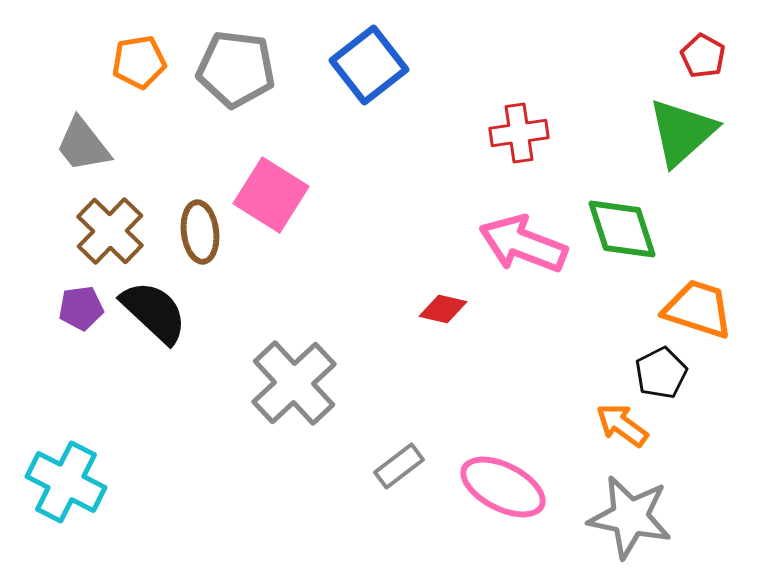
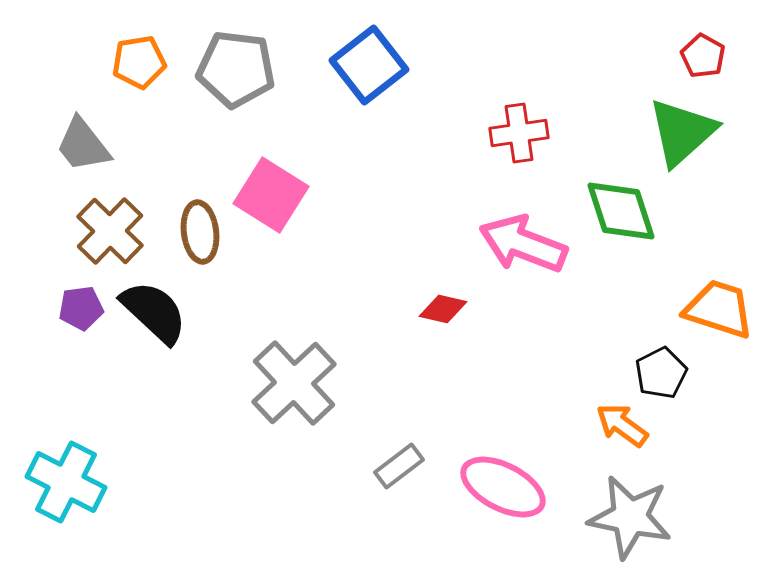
green diamond: moved 1 px left, 18 px up
orange trapezoid: moved 21 px right
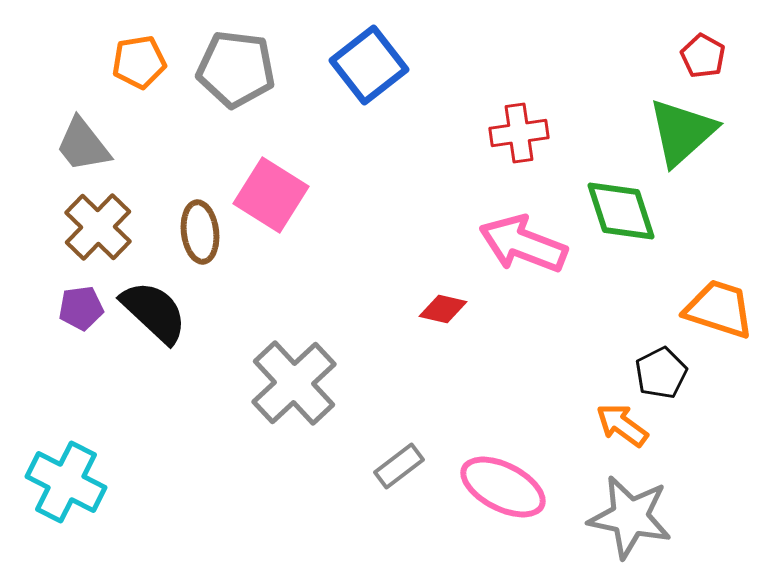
brown cross: moved 12 px left, 4 px up
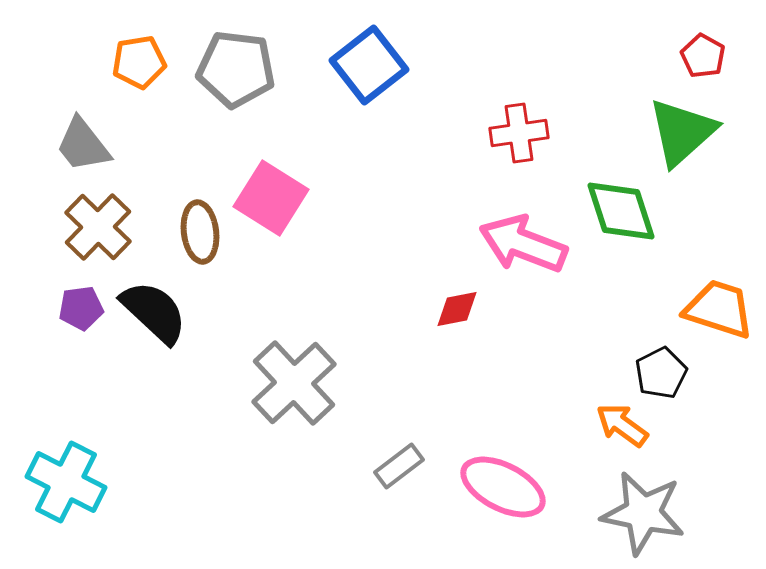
pink square: moved 3 px down
red diamond: moved 14 px right; rotated 24 degrees counterclockwise
gray star: moved 13 px right, 4 px up
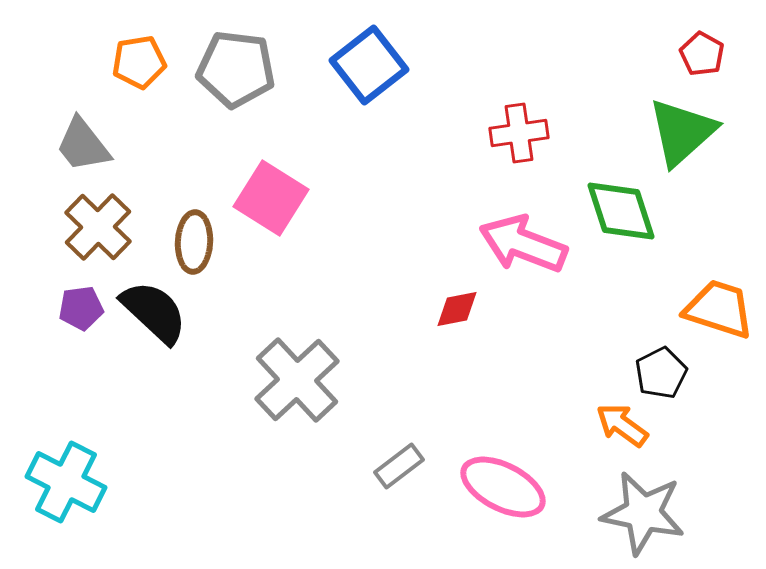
red pentagon: moved 1 px left, 2 px up
brown ellipse: moved 6 px left, 10 px down; rotated 10 degrees clockwise
gray cross: moved 3 px right, 3 px up
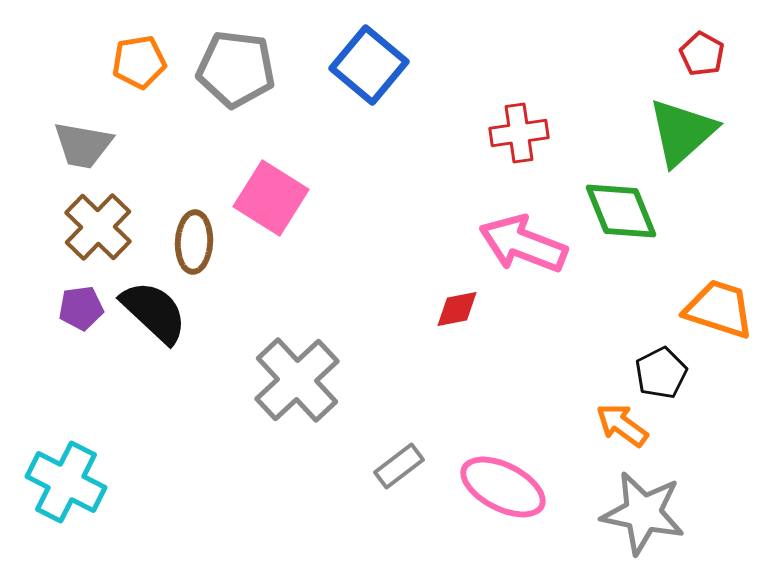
blue square: rotated 12 degrees counterclockwise
gray trapezoid: rotated 42 degrees counterclockwise
green diamond: rotated 4 degrees counterclockwise
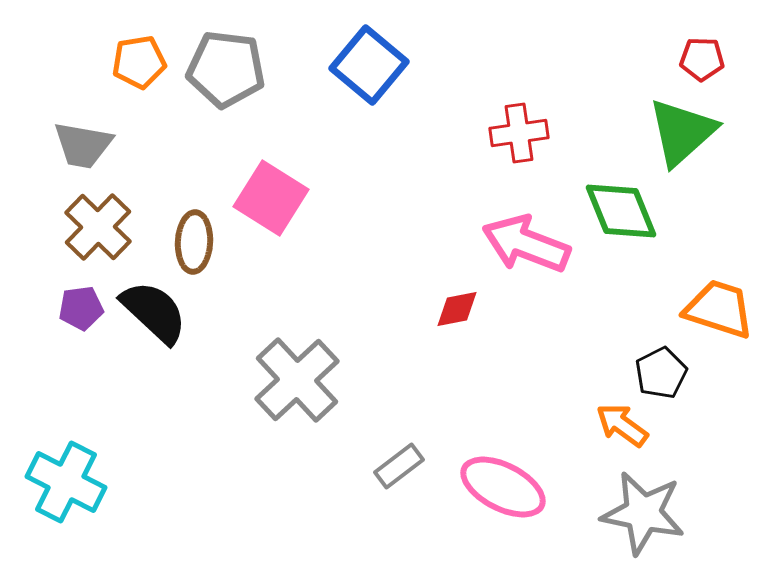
red pentagon: moved 5 px down; rotated 27 degrees counterclockwise
gray pentagon: moved 10 px left
pink arrow: moved 3 px right
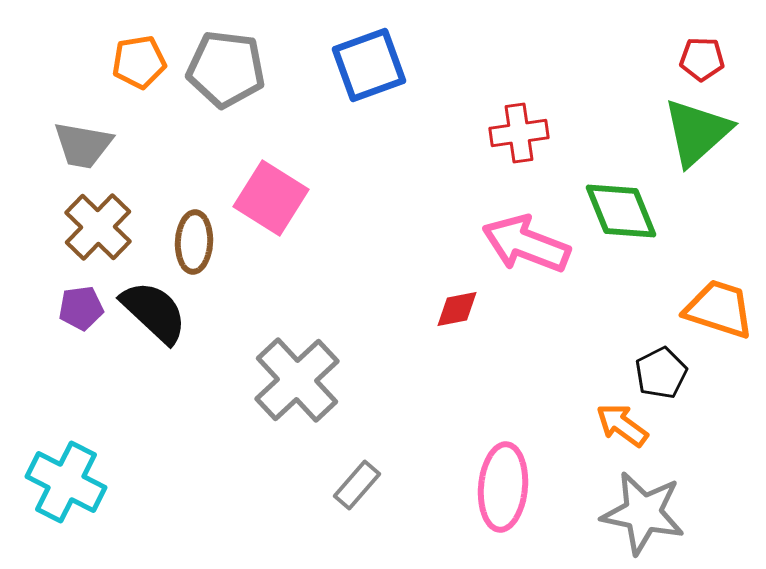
blue square: rotated 30 degrees clockwise
green triangle: moved 15 px right
gray rectangle: moved 42 px left, 19 px down; rotated 12 degrees counterclockwise
pink ellipse: rotated 68 degrees clockwise
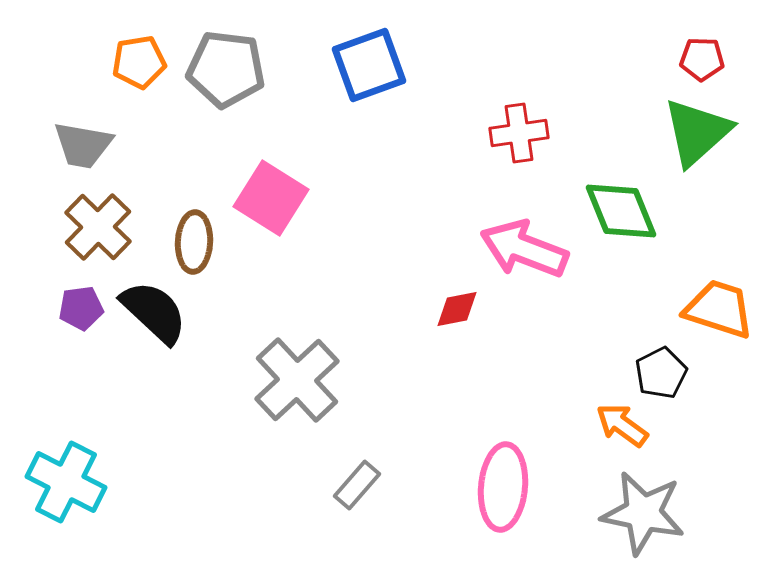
pink arrow: moved 2 px left, 5 px down
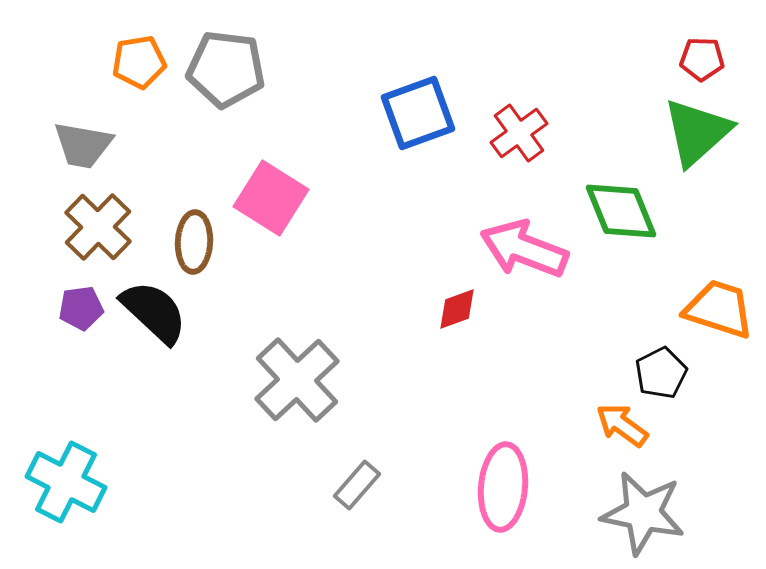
blue square: moved 49 px right, 48 px down
red cross: rotated 28 degrees counterclockwise
red diamond: rotated 9 degrees counterclockwise
